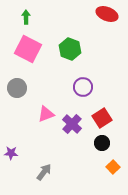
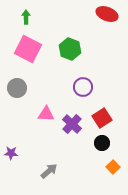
pink triangle: rotated 24 degrees clockwise
gray arrow: moved 5 px right, 1 px up; rotated 12 degrees clockwise
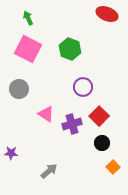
green arrow: moved 2 px right, 1 px down; rotated 24 degrees counterclockwise
gray circle: moved 2 px right, 1 px down
pink triangle: rotated 30 degrees clockwise
red square: moved 3 px left, 2 px up; rotated 12 degrees counterclockwise
purple cross: rotated 30 degrees clockwise
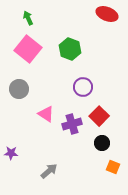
pink square: rotated 12 degrees clockwise
orange square: rotated 24 degrees counterclockwise
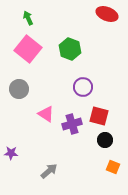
red square: rotated 30 degrees counterclockwise
black circle: moved 3 px right, 3 px up
